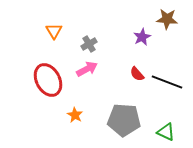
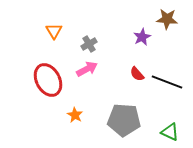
green triangle: moved 4 px right
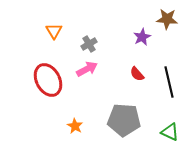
black line: moved 2 px right; rotated 56 degrees clockwise
orange star: moved 11 px down
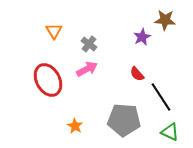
brown star: moved 2 px left, 1 px down
gray cross: rotated 21 degrees counterclockwise
black line: moved 8 px left, 15 px down; rotated 20 degrees counterclockwise
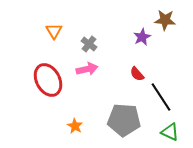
pink arrow: rotated 15 degrees clockwise
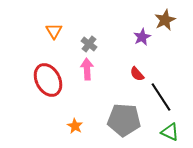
brown star: rotated 30 degrees counterclockwise
pink arrow: rotated 80 degrees counterclockwise
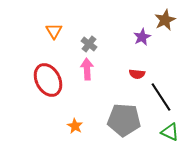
red semicircle: rotated 42 degrees counterclockwise
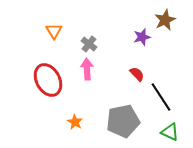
purple star: rotated 12 degrees clockwise
red semicircle: rotated 140 degrees counterclockwise
gray pentagon: moved 1 px left, 1 px down; rotated 16 degrees counterclockwise
orange star: moved 4 px up
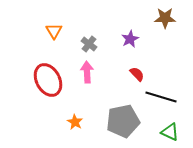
brown star: moved 2 px up; rotated 25 degrees clockwise
purple star: moved 12 px left, 2 px down; rotated 12 degrees counterclockwise
pink arrow: moved 3 px down
black line: rotated 40 degrees counterclockwise
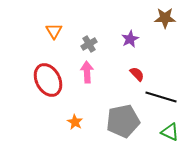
gray cross: rotated 21 degrees clockwise
